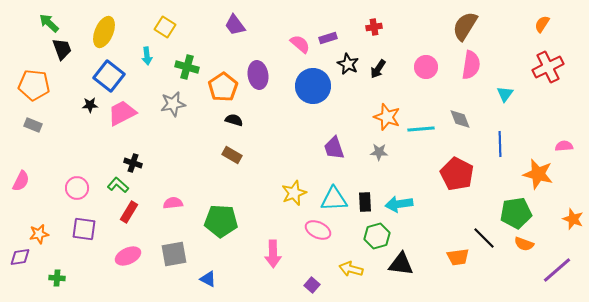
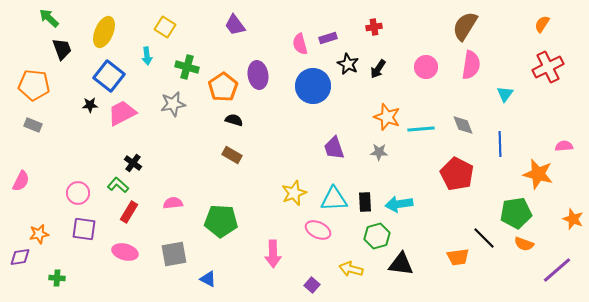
green arrow at (49, 23): moved 5 px up
pink semicircle at (300, 44): rotated 145 degrees counterclockwise
gray diamond at (460, 119): moved 3 px right, 6 px down
black cross at (133, 163): rotated 18 degrees clockwise
pink circle at (77, 188): moved 1 px right, 5 px down
pink ellipse at (128, 256): moved 3 px left, 4 px up; rotated 40 degrees clockwise
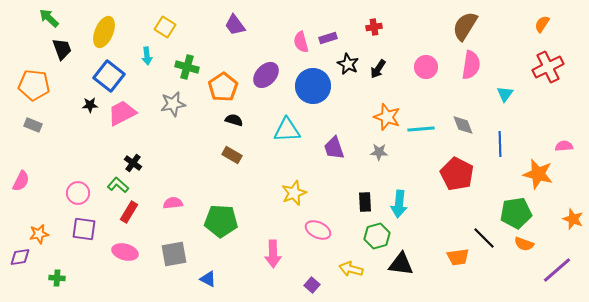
pink semicircle at (300, 44): moved 1 px right, 2 px up
purple ellipse at (258, 75): moved 8 px right; rotated 52 degrees clockwise
cyan triangle at (334, 199): moved 47 px left, 69 px up
cyan arrow at (399, 204): rotated 76 degrees counterclockwise
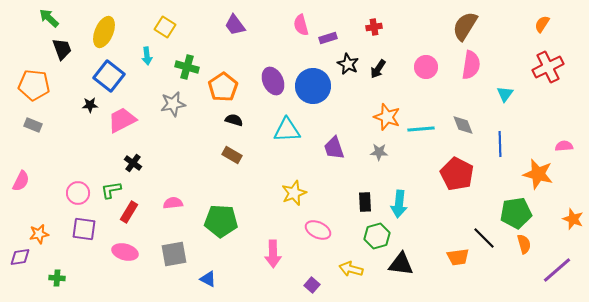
pink semicircle at (301, 42): moved 17 px up
purple ellipse at (266, 75): moved 7 px right, 6 px down; rotated 68 degrees counterclockwise
pink trapezoid at (122, 113): moved 7 px down
green L-shape at (118, 185): moved 7 px left, 5 px down; rotated 50 degrees counterclockwise
orange semicircle at (524, 244): rotated 126 degrees counterclockwise
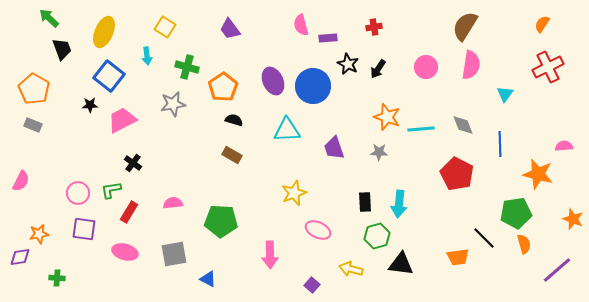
purple trapezoid at (235, 25): moved 5 px left, 4 px down
purple rectangle at (328, 38): rotated 12 degrees clockwise
orange pentagon at (34, 85): moved 4 px down; rotated 24 degrees clockwise
pink arrow at (273, 254): moved 3 px left, 1 px down
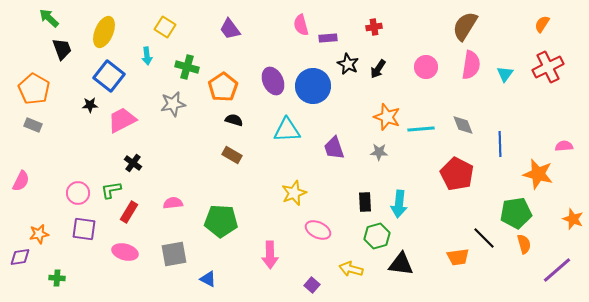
cyan triangle at (505, 94): moved 20 px up
